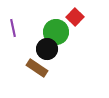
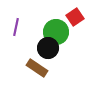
red square: rotated 12 degrees clockwise
purple line: moved 3 px right, 1 px up; rotated 24 degrees clockwise
black circle: moved 1 px right, 1 px up
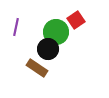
red square: moved 1 px right, 3 px down
black circle: moved 1 px down
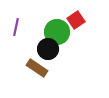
green circle: moved 1 px right
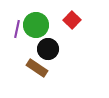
red square: moved 4 px left; rotated 12 degrees counterclockwise
purple line: moved 1 px right, 2 px down
green circle: moved 21 px left, 7 px up
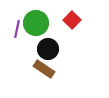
green circle: moved 2 px up
brown rectangle: moved 7 px right, 1 px down
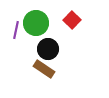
purple line: moved 1 px left, 1 px down
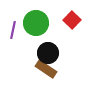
purple line: moved 3 px left
black circle: moved 4 px down
brown rectangle: moved 2 px right
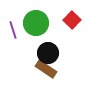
purple line: rotated 30 degrees counterclockwise
